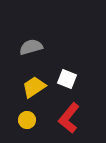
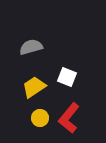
white square: moved 2 px up
yellow circle: moved 13 px right, 2 px up
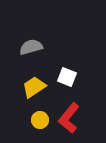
yellow circle: moved 2 px down
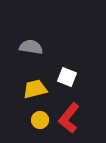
gray semicircle: rotated 25 degrees clockwise
yellow trapezoid: moved 1 px right, 2 px down; rotated 20 degrees clockwise
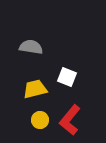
red L-shape: moved 1 px right, 2 px down
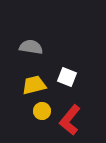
yellow trapezoid: moved 1 px left, 4 px up
yellow circle: moved 2 px right, 9 px up
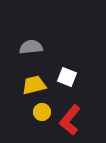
gray semicircle: rotated 15 degrees counterclockwise
yellow circle: moved 1 px down
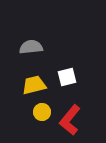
white square: rotated 36 degrees counterclockwise
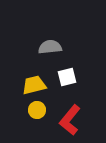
gray semicircle: moved 19 px right
yellow circle: moved 5 px left, 2 px up
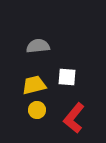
gray semicircle: moved 12 px left, 1 px up
white square: rotated 18 degrees clockwise
red L-shape: moved 4 px right, 2 px up
